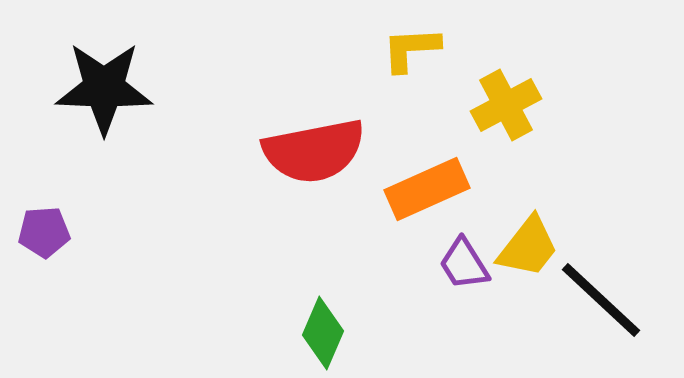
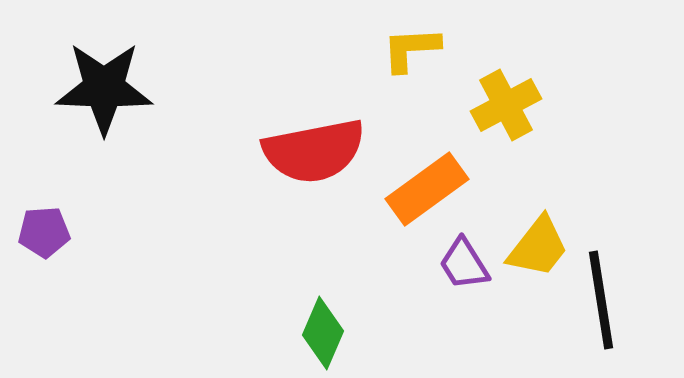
orange rectangle: rotated 12 degrees counterclockwise
yellow trapezoid: moved 10 px right
black line: rotated 38 degrees clockwise
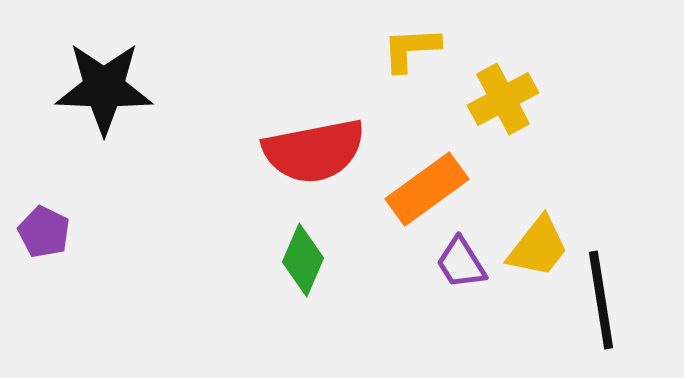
yellow cross: moved 3 px left, 6 px up
purple pentagon: rotated 30 degrees clockwise
purple trapezoid: moved 3 px left, 1 px up
green diamond: moved 20 px left, 73 px up
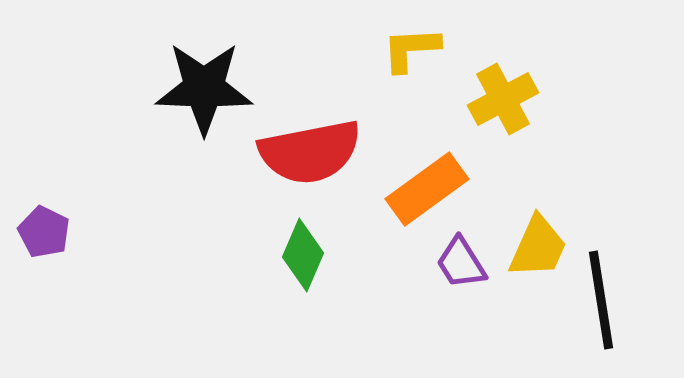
black star: moved 100 px right
red semicircle: moved 4 px left, 1 px down
yellow trapezoid: rotated 14 degrees counterclockwise
green diamond: moved 5 px up
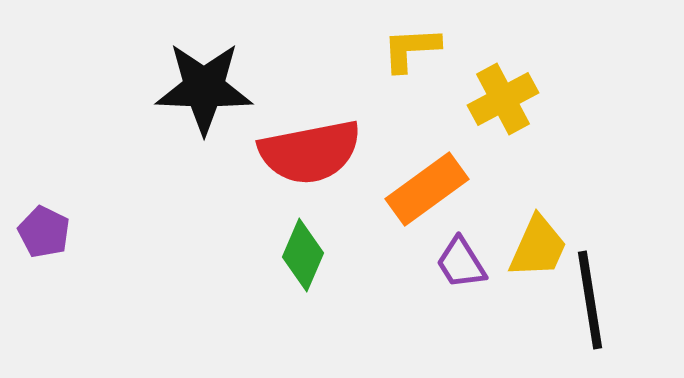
black line: moved 11 px left
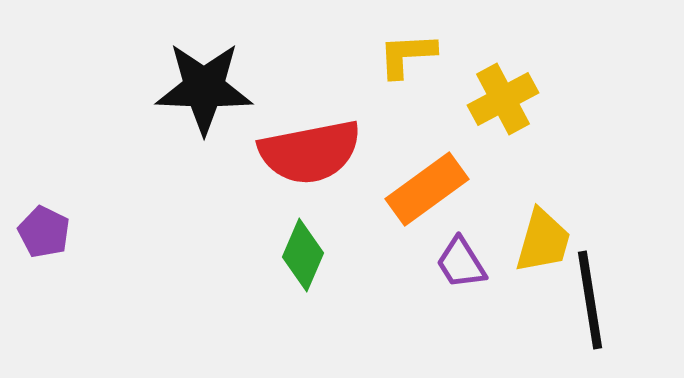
yellow L-shape: moved 4 px left, 6 px down
yellow trapezoid: moved 5 px right, 6 px up; rotated 8 degrees counterclockwise
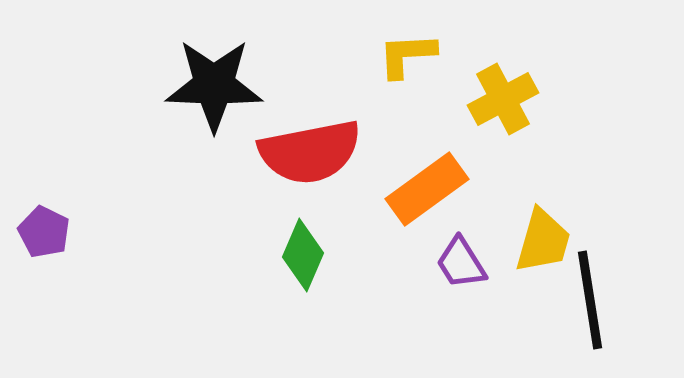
black star: moved 10 px right, 3 px up
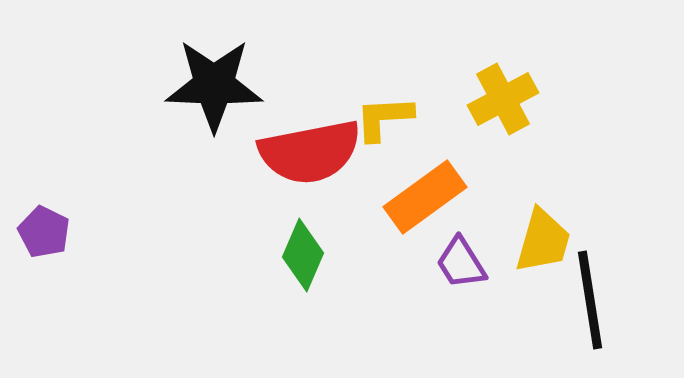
yellow L-shape: moved 23 px left, 63 px down
orange rectangle: moved 2 px left, 8 px down
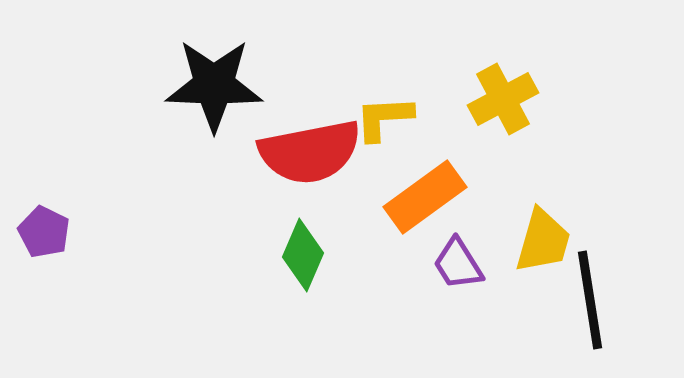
purple trapezoid: moved 3 px left, 1 px down
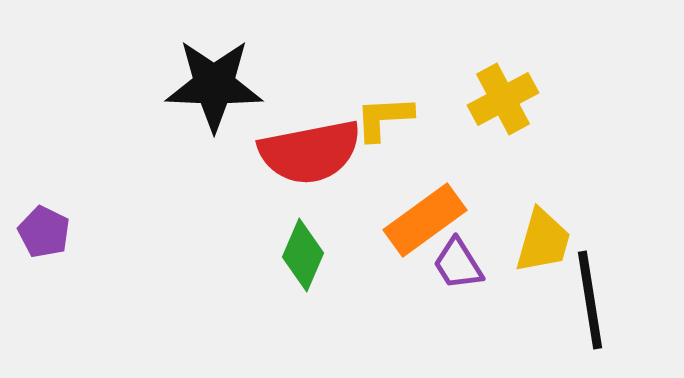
orange rectangle: moved 23 px down
